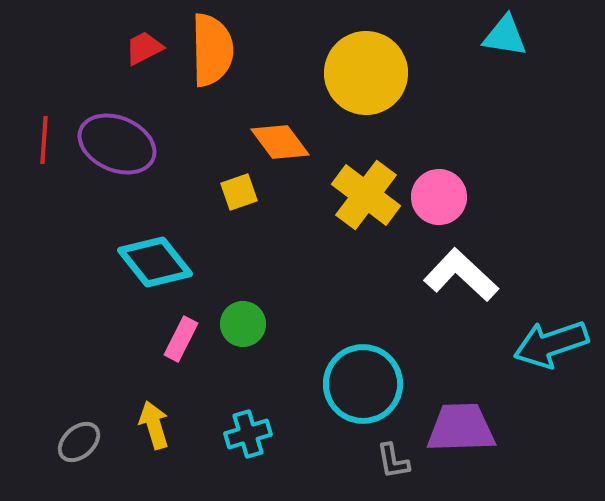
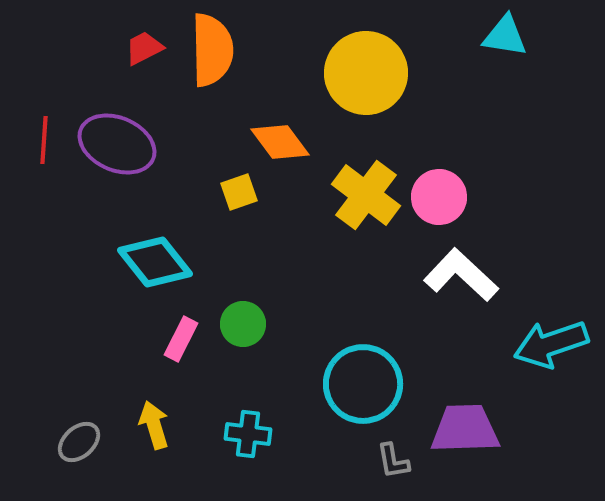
purple trapezoid: moved 4 px right, 1 px down
cyan cross: rotated 24 degrees clockwise
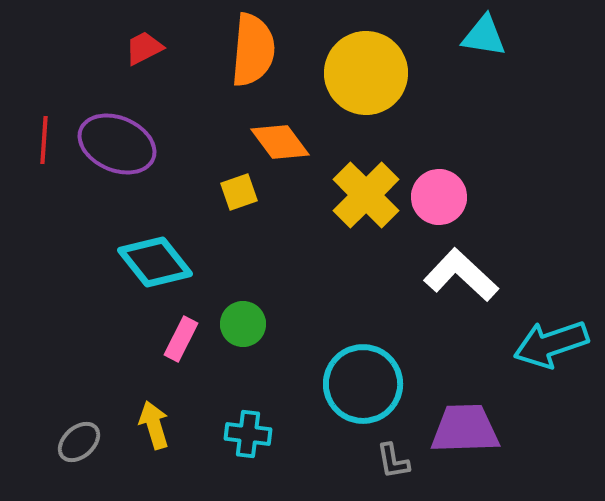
cyan triangle: moved 21 px left
orange semicircle: moved 41 px right; rotated 6 degrees clockwise
yellow cross: rotated 8 degrees clockwise
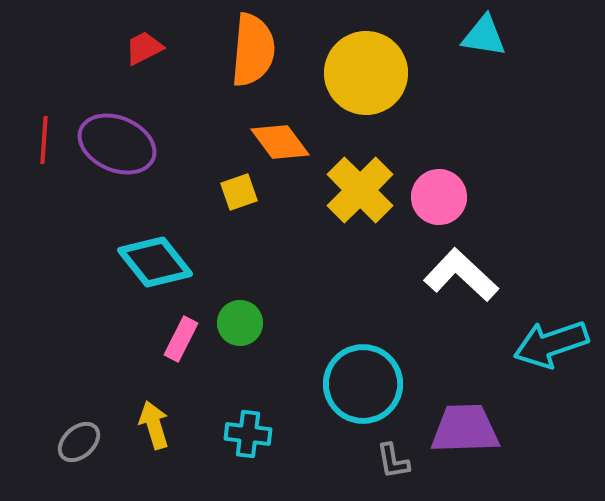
yellow cross: moved 6 px left, 5 px up
green circle: moved 3 px left, 1 px up
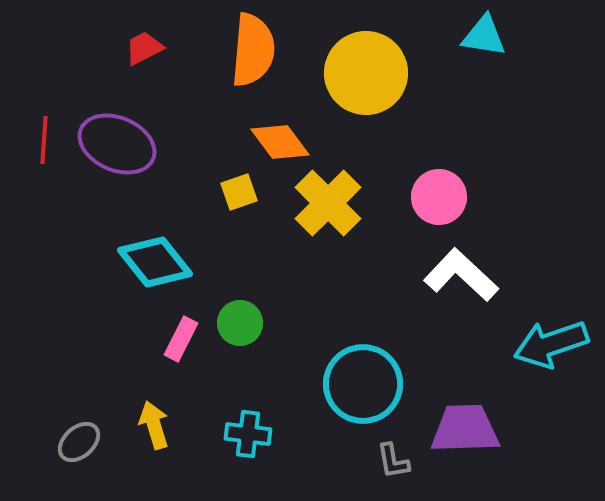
yellow cross: moved 32 px left, 13 px down
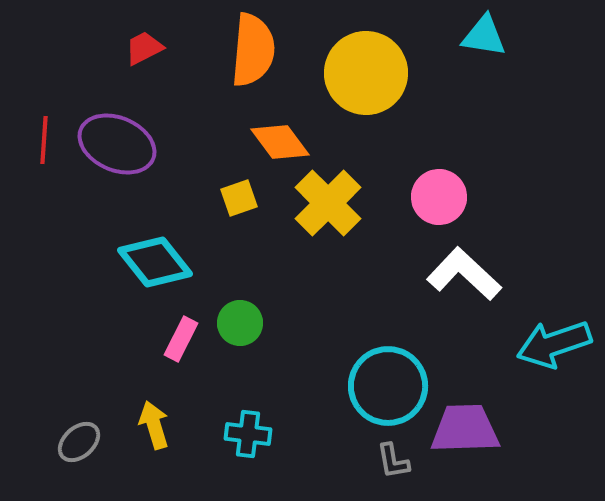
yellow square: moved 6 px down
white L-shape: moved 3 px right, 1 px up
cyan arrow: moved 3 px right
cyan circle: moved 25 px right, 2 px down
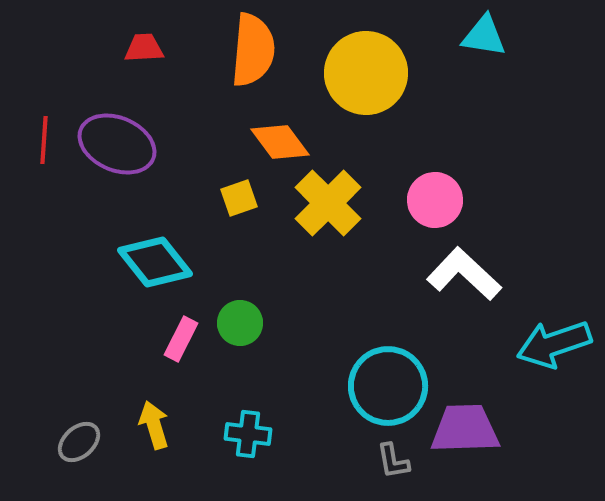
red trapezoid: rotated 24 degrees clockwise
pink circle: moved 4 px left, 3 px down
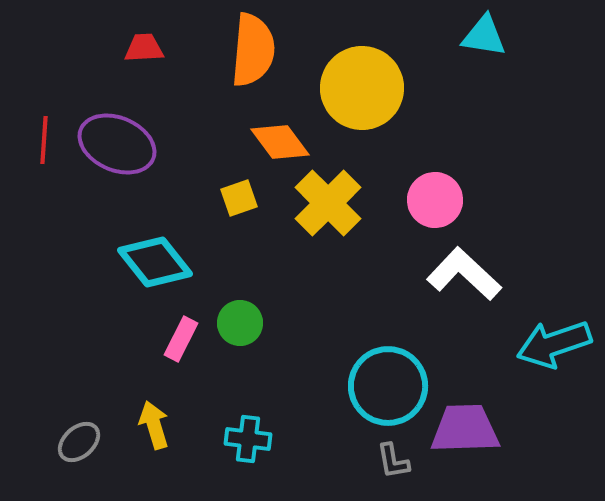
yellow circle: moved 4 px left, 15 px down
cyan cross: moved 5 px down
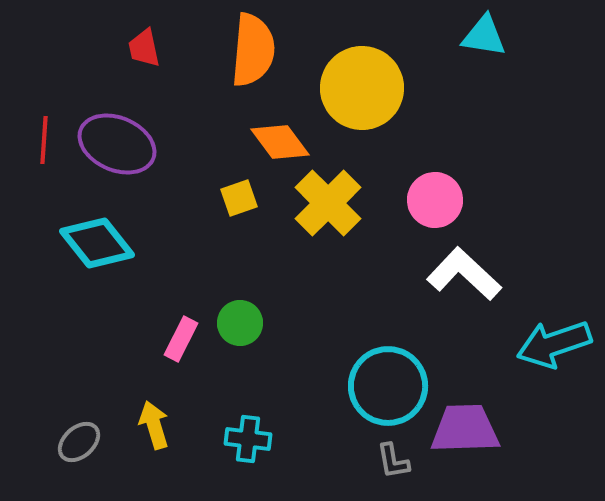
red trapezoid: rotated 99 degrees counterclockwise
cyan diamond: moved 58 px left, 19 px up
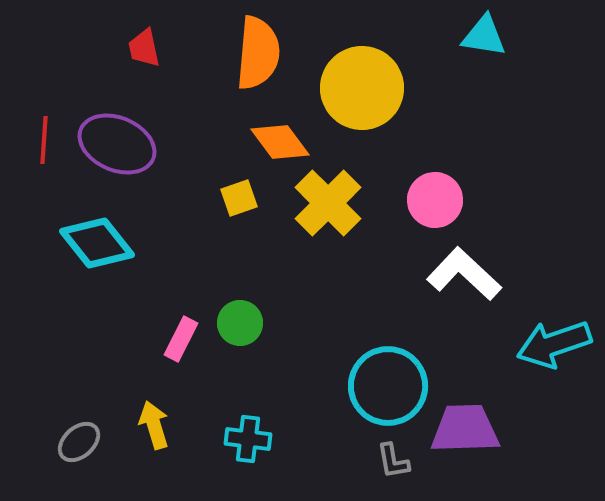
orange semicircle: moved 5 px right, 3 px down
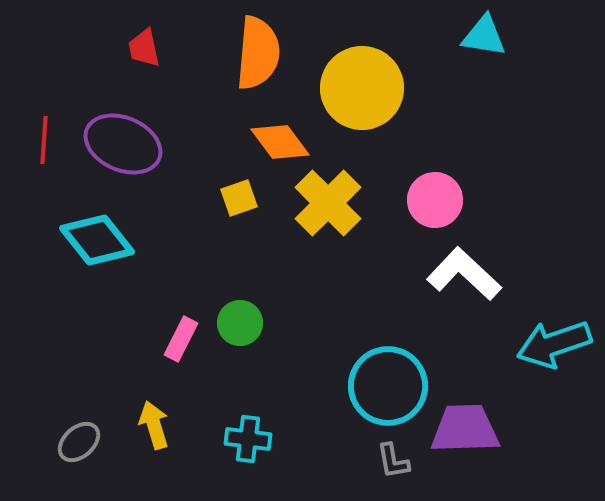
purple ellipse: moved 6 px right
cyan diamond: moved 3 px up
